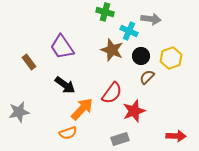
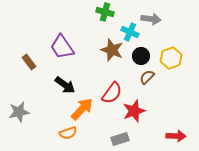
cyan cross: moved 1 px right, 1 px down
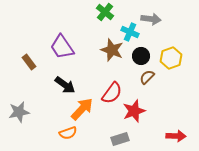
green cross: rotated 24 degrees clockwise
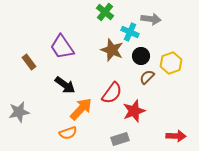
yellow hexagon: moved 5 px down
orange arrow: moved 1 px left
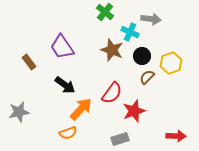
black circle: moved 1 px right
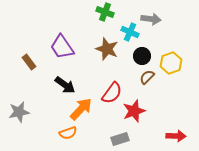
green cross: rotated 18 degrees counterclockwise
brown star: moved 5 px left, 1 px up
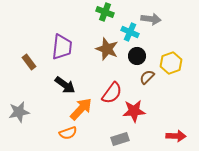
purple trapezoid: rotated 140 degrees counterclockwise
black circle: moved 5 px left
red star: rotated 15 degrees clockwise
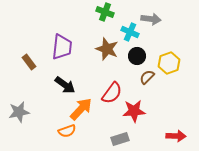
yellow hexagon: moved 2 px left
orange semicircle: moved 1 px left, 2 px up
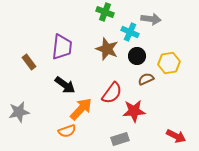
yellow hexagon: rotated 10 degrees clockwise
brown semicircle: moved 1 px left, 2 px down; rotated 21 degrees clockwise
red arrow: rotated 24 degrees clockwise
